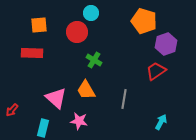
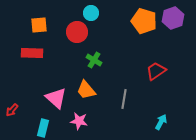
purple hexagon: moved 7 px right, 26 px up
orange trapezoid: rotated 10 degrees counterclockwise
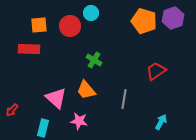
red circle: moved 7 px left, 6 px up
red rectangle: moved 3 px left, 4 px up
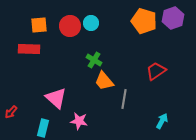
cyan circle: moved 10 px down
orange trapezoid: moved 18 px right, 9 px up
red arrow: moved 1 px left, 2 px down
cyan arrow: moved 1 px right, 1 px up
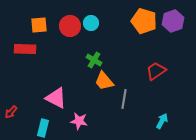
purple hexagon: moved 3 px down
red rectangle: moved 4 px left
pink triangle: rotated 15 degrees counterclockwise
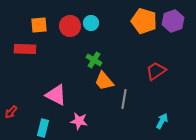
pink triangle: moved 3 px up
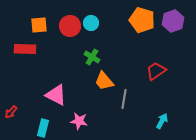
orange pentagon: moved 2 px left, 1 px up
green cross: moved 2 px left, 3 px up
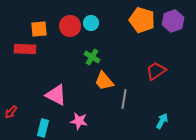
orange square: moved 4 px down
